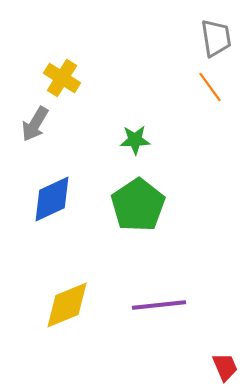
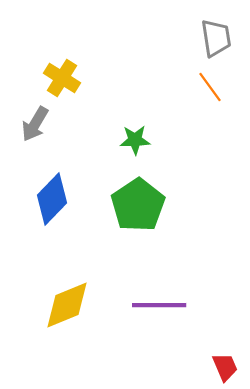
blue diamond: rotated 21 degrees counterclockwise
purple line: rotated 6 degrees clockwise
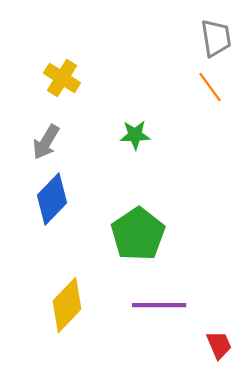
gray arrow: moved 11 px right, 18 px down
green star: moved 5 px up
green pentagon: moved 29 px down
yellow diamond: rotated 24 degrees counterclockwise
red trapezoid: moved 6 px left, 22 px up
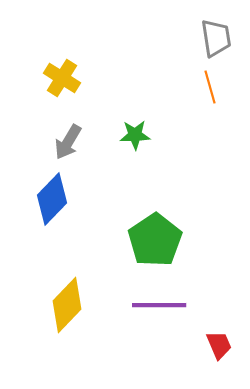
orange line: rotated 20 degrees clockwise
gray arrow: moved 22 px right
green pentagon: moved 17 px right, 6 px down
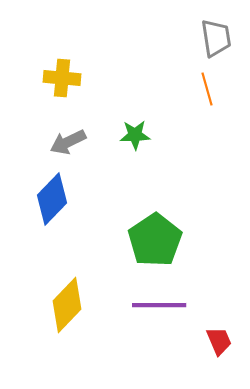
yellow cross: rotated 27 degrees counterclockwise
orange line: moved 3 px left, 2 px down
gray arrow: rotated 33 degrees clockwise
red trapezoid: moved 4 px up
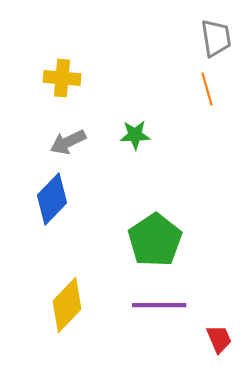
red trapezoid: moved 2 px up
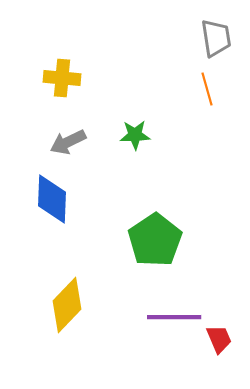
blue diamond: rotated 42 degrees counterclockwise
purple line: moved 15 px right, 12 px down
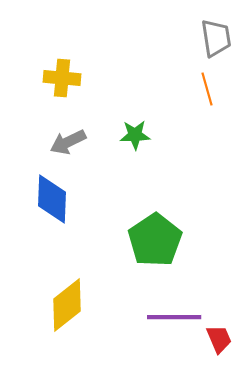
yellow diamond: rotated 8 degrees clockwise
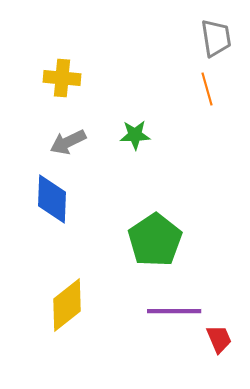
purple line: moved 6 px up
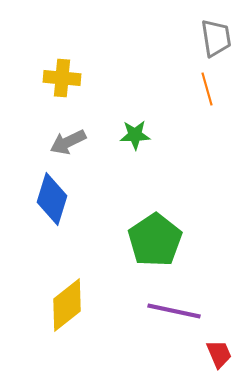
blue diamond: rotated 15 degrees clockwise
purple line: rotated 12 degrees clockwise
red trapezoid: moved 15 px down
